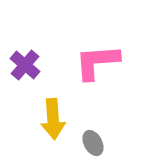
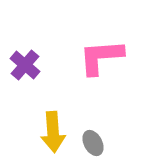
pink L-shape: moved 4 px right, 5 px up
yellow arrow: moved 13 px down
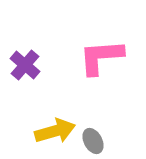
yellow arrow: moved 2 px right, 1 px up; rotated 102 degrees counterclockwise
gray ellipse: moved 2 px up
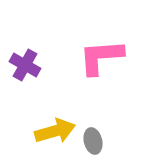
purple cross: rotated 12 degrees counterclockwise
gray ellipse: rotated 15 degrees clockwise
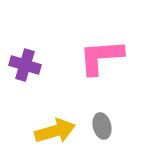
purple cross: rotated 12 degrees counterclockwise
gray ellipse: moved 9 px right, 15 px up
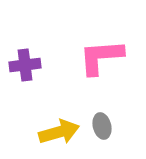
purple cross: rotated 24 degrees counterclockwise
yellow arrow: moved 4 px right, 1 px down
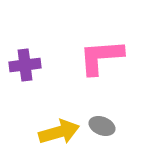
gray ellipse: rotated 55 degrees counterclockwise
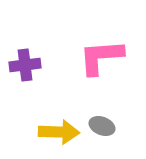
yellow arrow: rotated 18 degrees clockwise
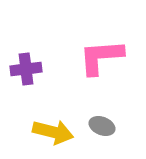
purple cross: moved 1 px right, 4 px down
yellow arrow: moved 6 px left; rotated 12 degrees clockwise
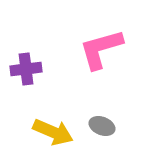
pink L-shape: moved 8 px up; rotated 12 degrees counterclockwise
yellow arrow: rotated 9 degrees clockwise
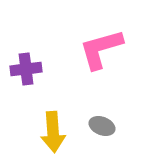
yellow arrow: rotated 63 degrees clockwise
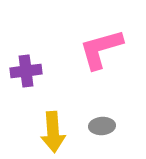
purple cross: moved 2 px down
gray ellipse: rotated 25 degrees counterclockwise
